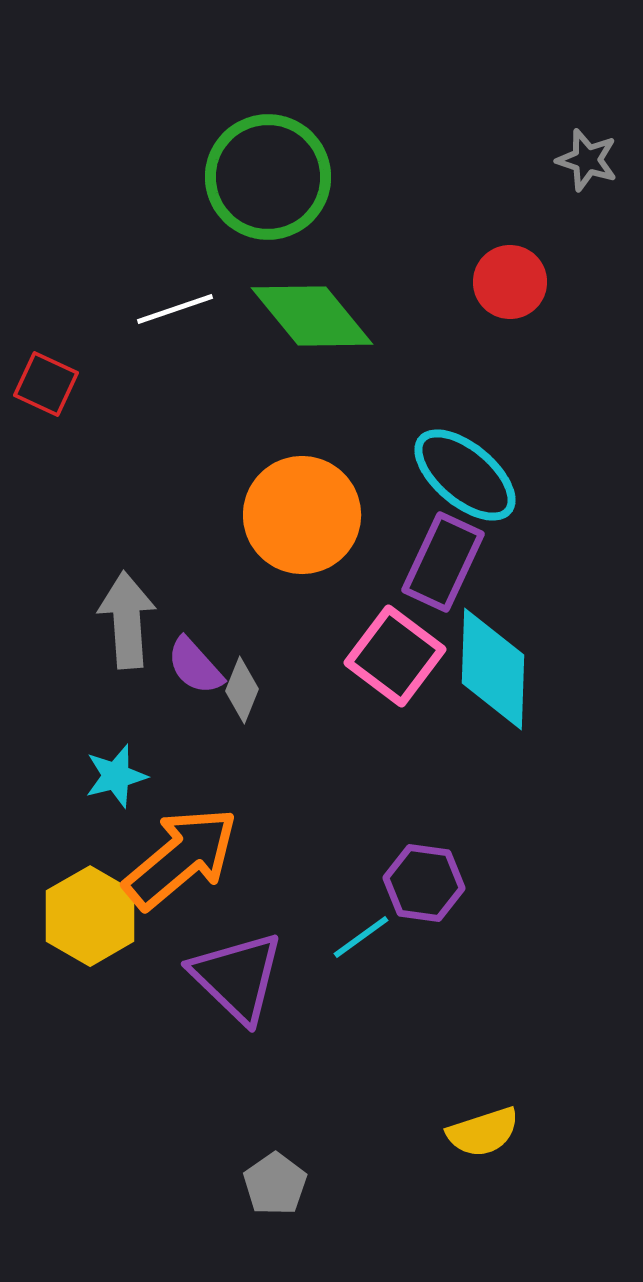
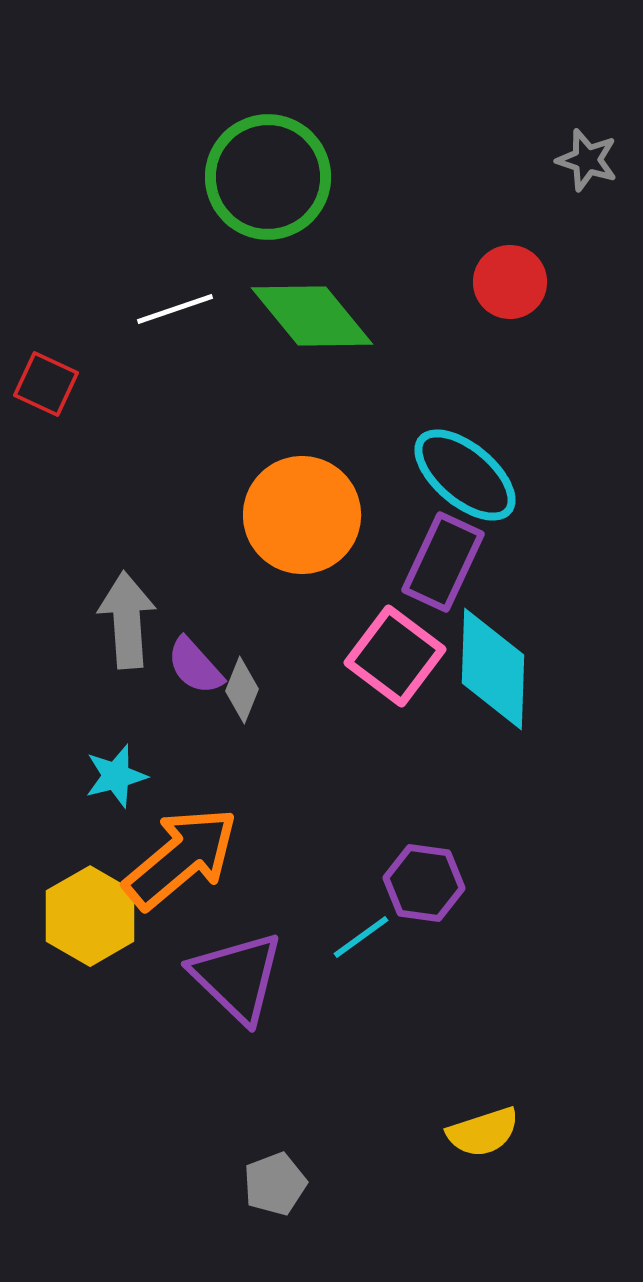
gray pentagon: rotated 14 degrees clockwise
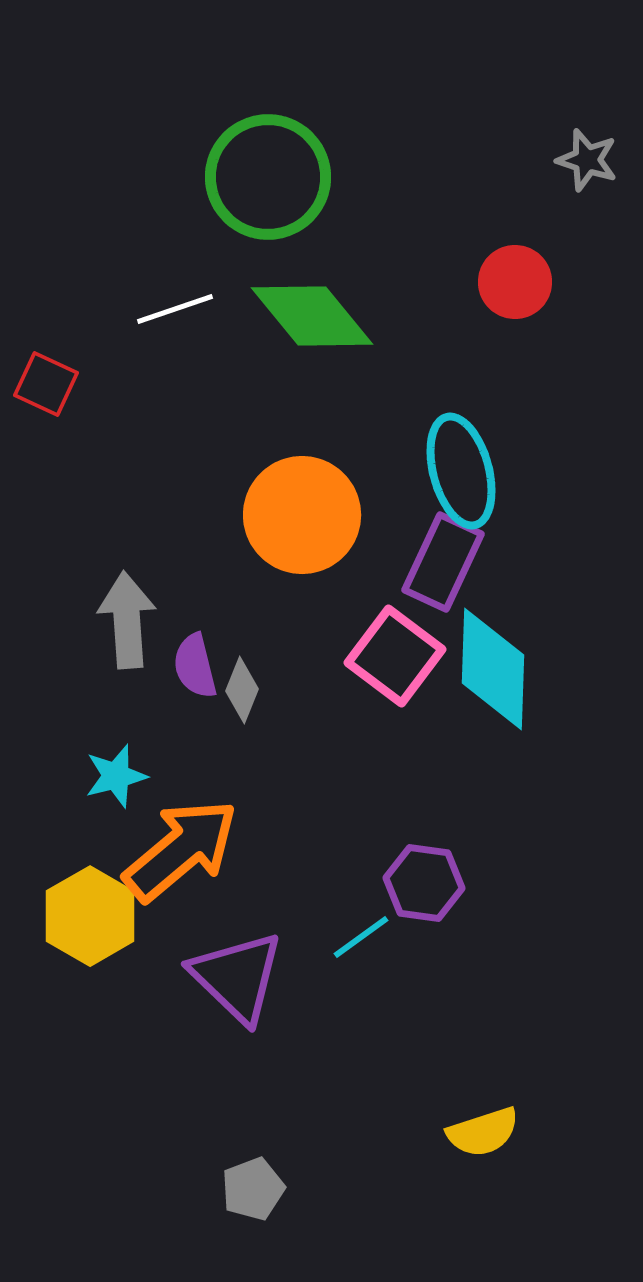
red circle: moved 5 px right
cyan ellipse: moved 4 px left, 4 px up; rotated 35 degrees clockwise
purple semicircle: rotated 28 degrees clockwise
orange arrow: moved 8 px up
gray pentagon: moved 22 px left, 5 px down
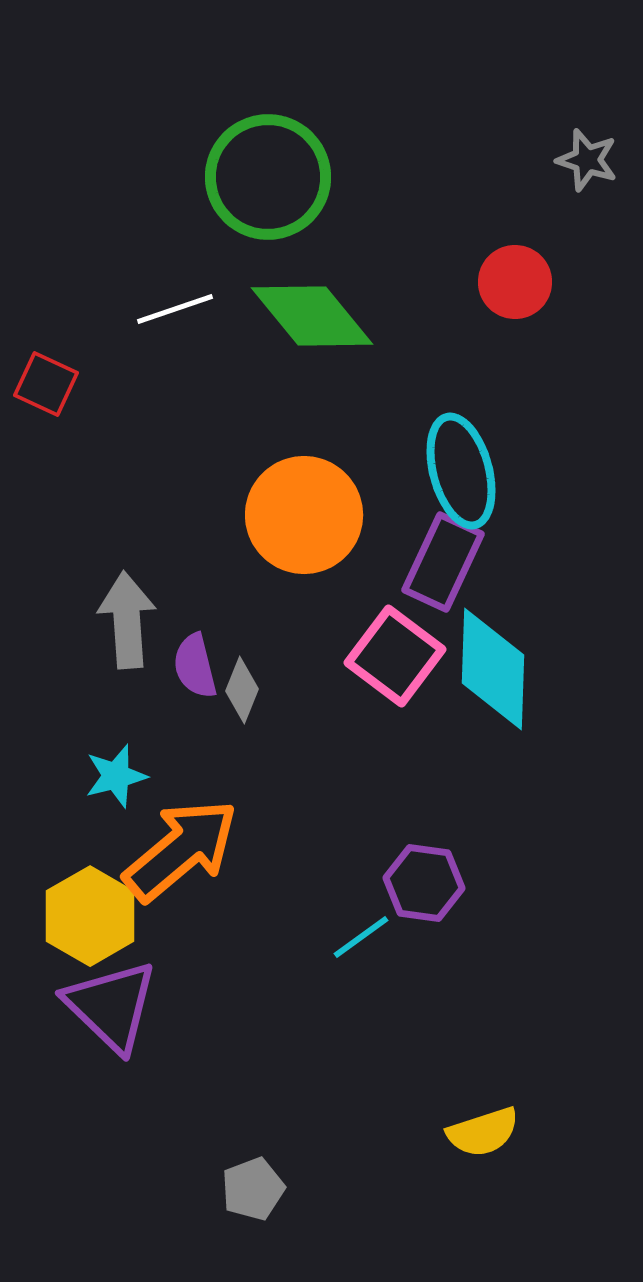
orange circle: moved 2 px right
purple triangle: moved 126 px left, 29 px down
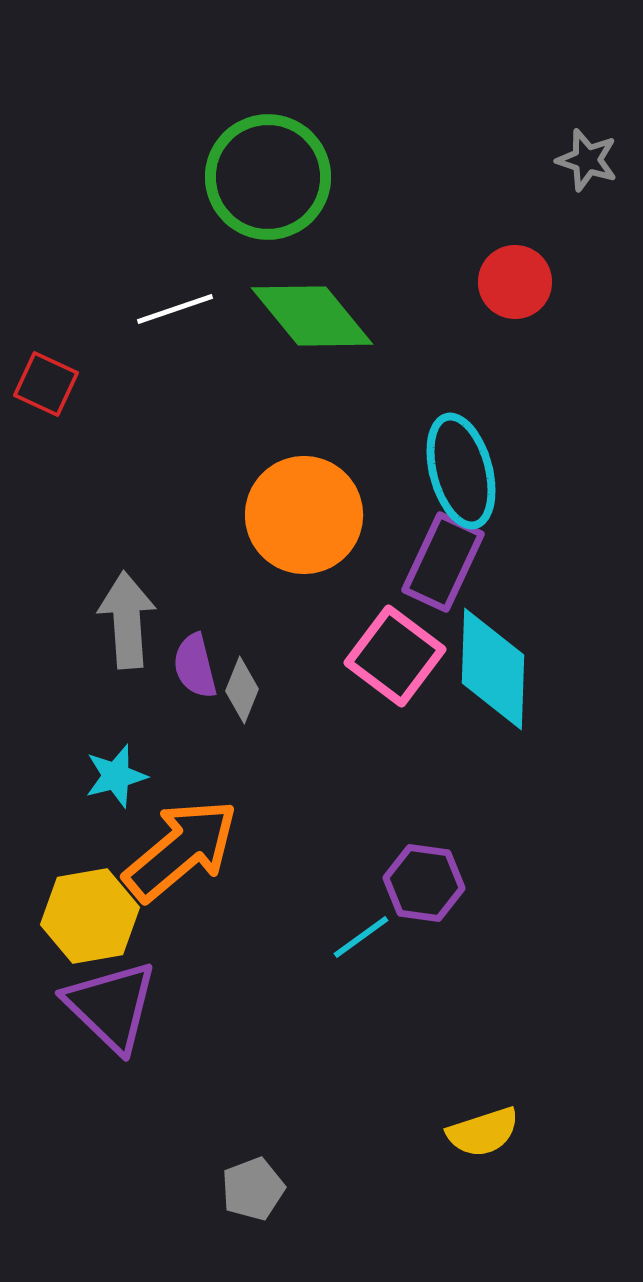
yellow hexagon: rotated 20 degrees clockwise
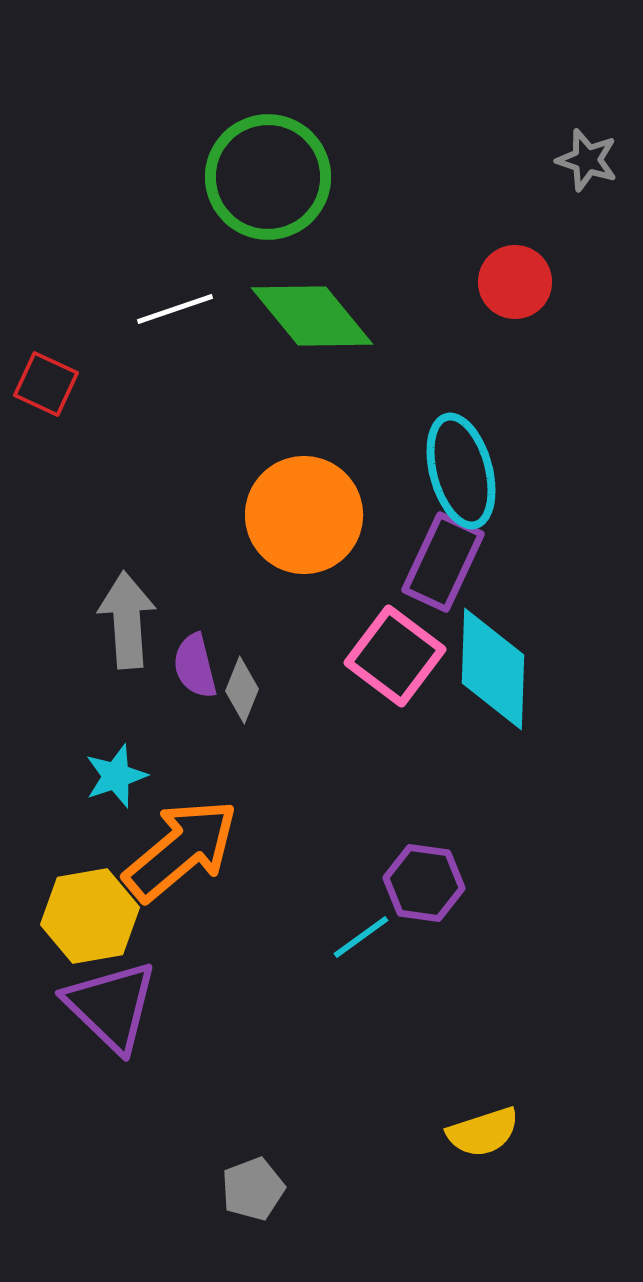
cyan star: rotated 4 degrees counterclockwise
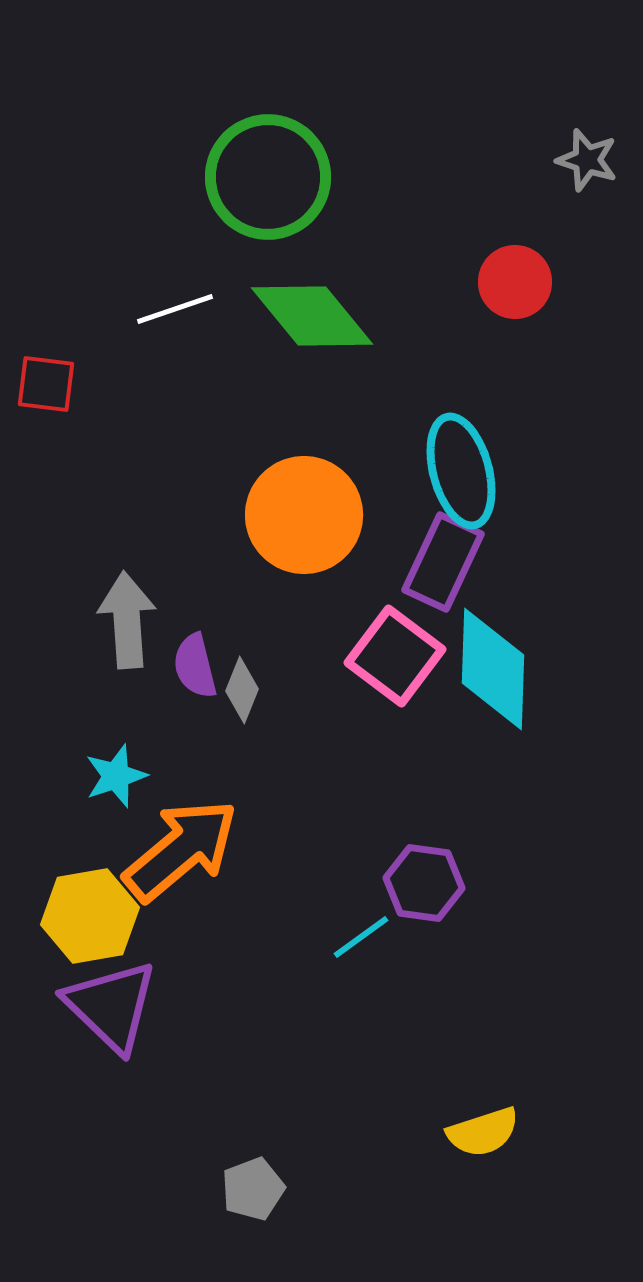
red square: rotated 18 degrees counterclockwise
